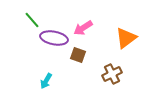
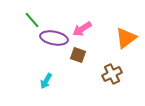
pink arrow: moved 1 px left, 1 px down
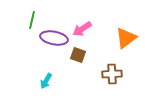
green line: rotated 54 degrees clockwise
brown cross: rotated 24 degrees clockwise
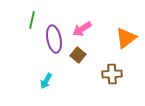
purple ellipse: moved 1 px down; rotated 68 degrees clockwise
brown square: rotated 21 degrees clockwise
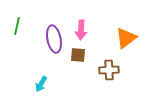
green line: moved 15 px left, 6 px down
pink arrow: moved 1 px left, 1 px down; rotated 54 degrees counterclockwise
brown square: rotated 35 degrees counterclockwise
brown cross: moved 3 px left, 4 px up
cyan arrow: moved 5 px left, 3 px down
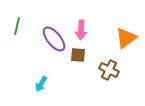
purple ellipse: rotated 28 degrees counterclockwise
brown cross: rotated 30 degrees clockwise
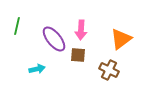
orange triangle: moved 5 px left, 1 px down
cyan arrow: moved 4 px left, 15 px up; rotated 133 degrees counterclockwise
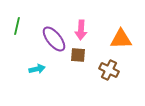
orange triangle: rotated 35 degrees clockwise
